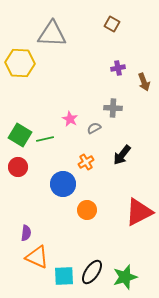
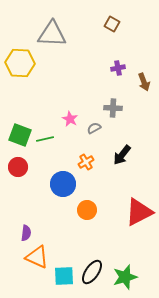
green square: rotated 10 degrees counterclockwise
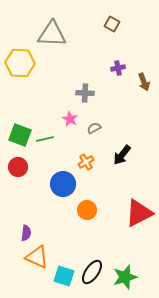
gray cross: moved 28 px left, 15 px up
red triangle: moved 1 px down
cyan square: rotated 20 degrees clockwise
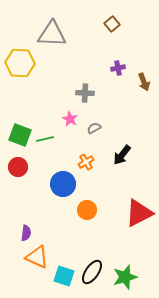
brown square: rotated 21 degrees clockwise
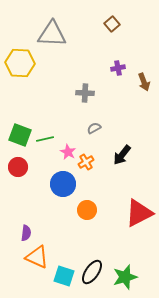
pink star: moved 2 px left, 33 px down
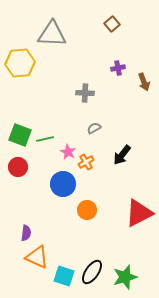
yellow hexagon: rotated 8 degrees counterclockwise
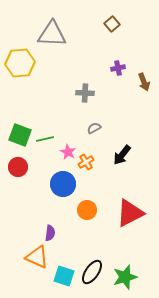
red triangle: moved 9 px left
purple semicircle: moved 24 px right
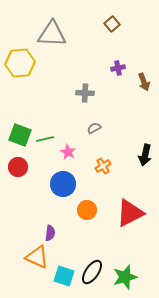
black arrow: moved 23 px right; rotated 25 degrees counterclockwise
orange cross: moved 17 px right, 4 px down
